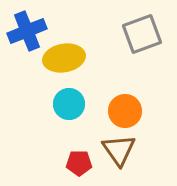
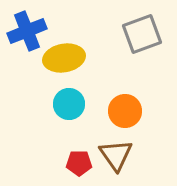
brown triangle: moved 3 px left, 5 px down
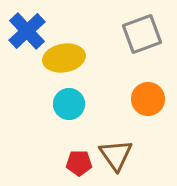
blue cross: rotated 21 degrees counterclockwise
orange circle: moved 23 px right, 12 px up
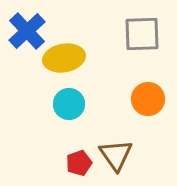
gray square: rotated 18 degrees clockwise
red pentagon: rotated 20 degrees counterclockwise
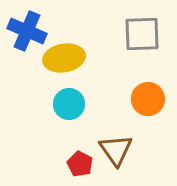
blue cross: rotated 24 degrees counterclockwise
brown triangle: moved 5 px up
red pentagon: moved 1 px right, 1 px down; rotated 25 degrees counterclockwise
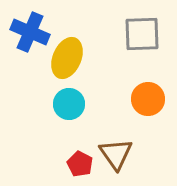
blue cross: moved 3 px right, 1 px down
yellow ellipse: moved 3 px right; rotated 57 degrees counterclockwise
brown triangle: moved 4 px down
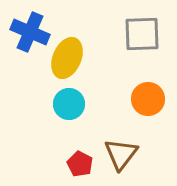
brown triangle: moved 5 px right; rotated 12 degrees clockwise
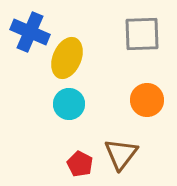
orange circle: moved 1 px left, 1 px down
